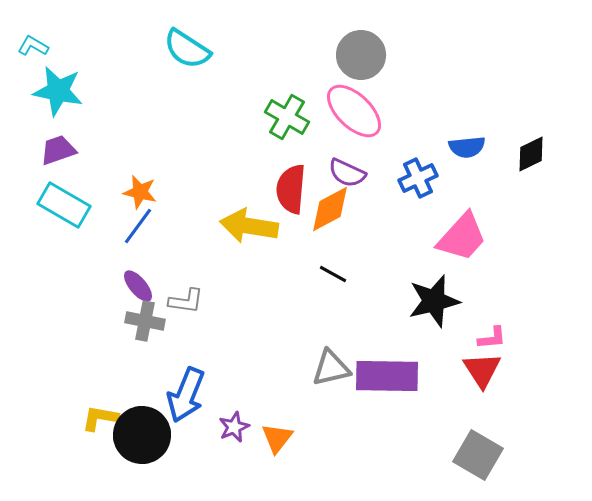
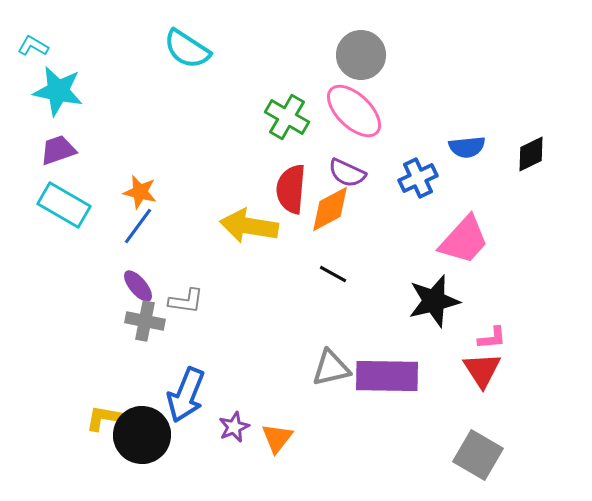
pink trapezoid: moved 2 px right, 3 px down
yellow L-shape: moved 4 px right
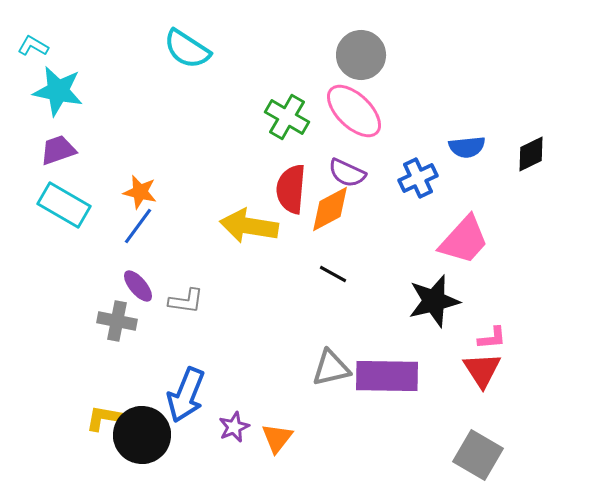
gray cross: moved 28 px left
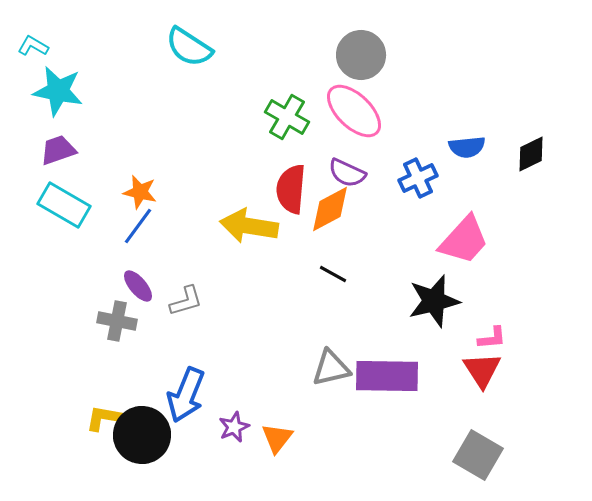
cyan semicircle: moved 2 px right, 2 px up
gray L-shape: rotated 24 degrees counterclockwise
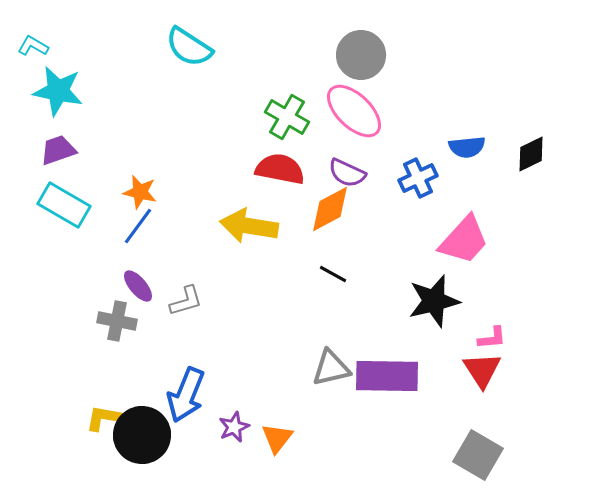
red semicircle: moved 11 px left, 20 px up; rotated 96 degrees clockwise
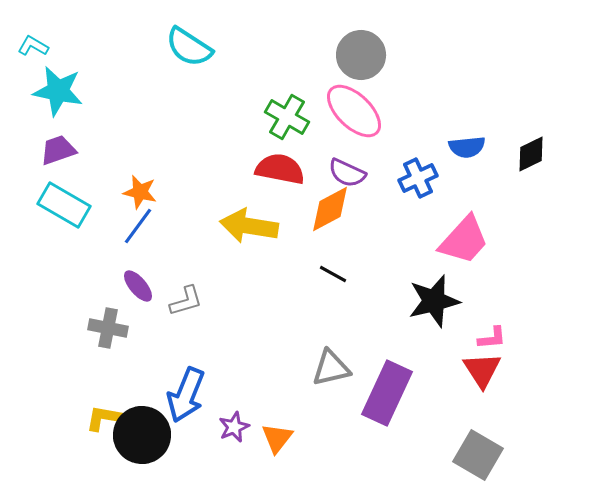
gray cross: moved 9 px left, 7 px down
purple rectangle: moved 17 px down; rotated 66 degrees counterclockwise
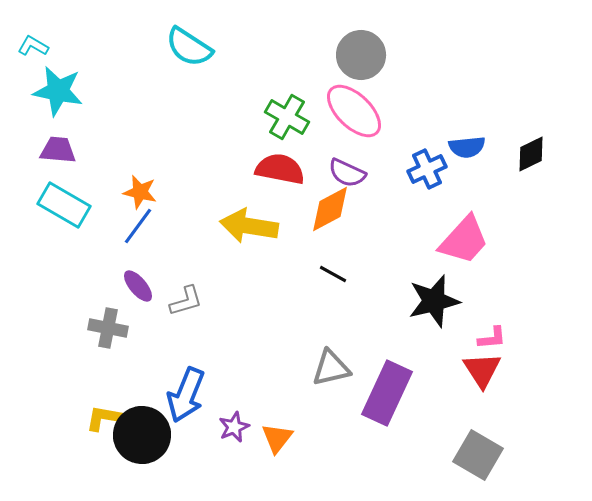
purple trapezoid: rotated 24 degrees clockwise
blue cross: moved 9 px right, 9 px up
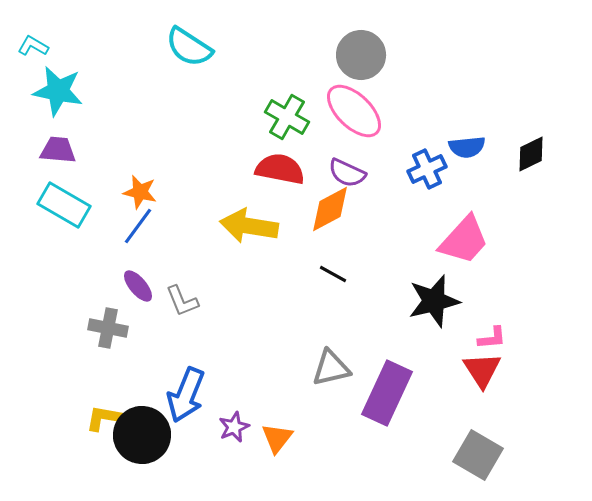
gray L-shape: moved 4 px left; rotated 84 degrees clockwise
